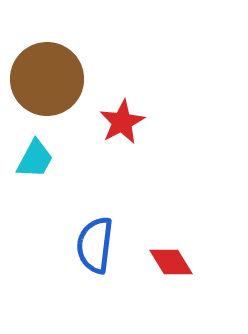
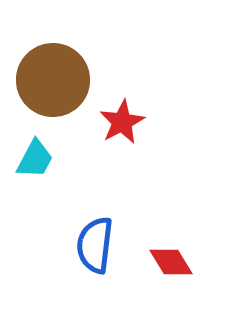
brown circle: moved 6 px right, 1 px down
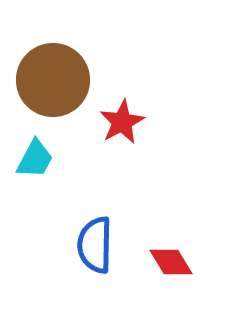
blue semicircle: rotated 6 degrees counterclockwise
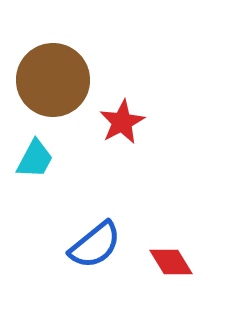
blue semicircle: rotated 130 degrees counterclockwise
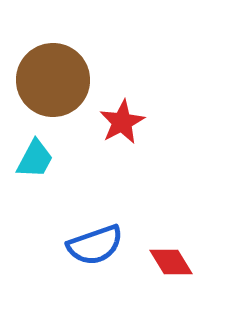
blue semicircle: rotated 20 degrees clockwise
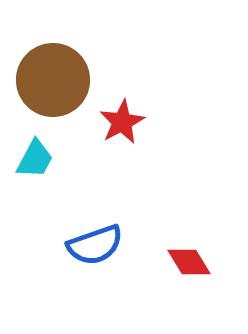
red diamond: moved 18 px right
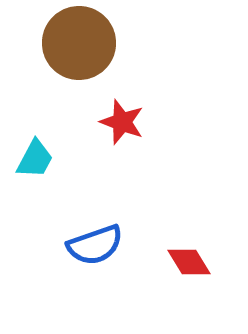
brown circle: moved 26 px right, 37 px up
red star: rotated 24 degrees counterclockwise
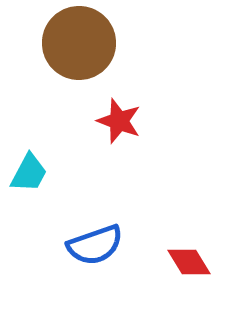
red star: moved 3 px left, 1 px up
cyan trapezoid: moved 6 px left, 14 px down
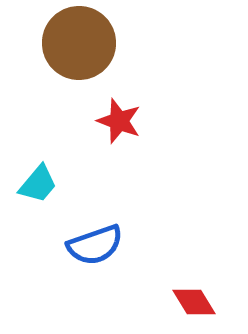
cyan trapezoid: moved 9 px right, 11 px down; rotated 12 degrees clockwise
red diamond: moved 5 px right, 40 px down
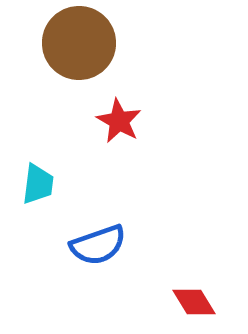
red star: rotated 9 degrees clockwise
cyan trapezoid: rotated 33 degrees counterclockwise
blue semicircle: moved 3 px right
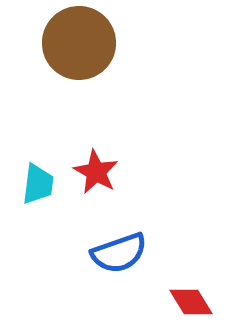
red star: moved 23 px left, 51 px down
blue semicircle: moved 21 px right, 8 px down
red diamond: moved 3 px left
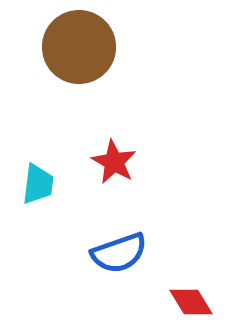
brown circle: moved 4 px down
red star: moved 18 px right, 10 px up
